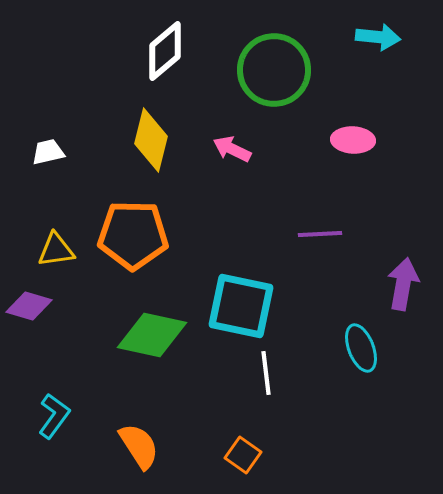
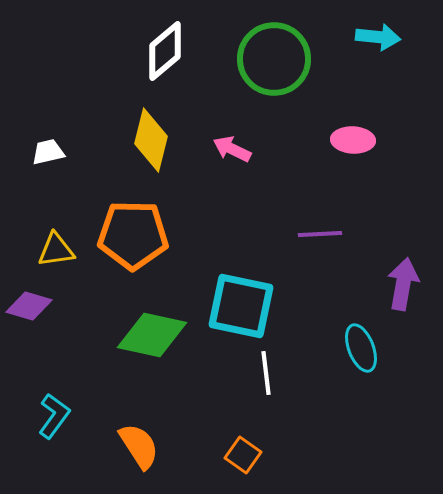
green circle: moved 11 px up
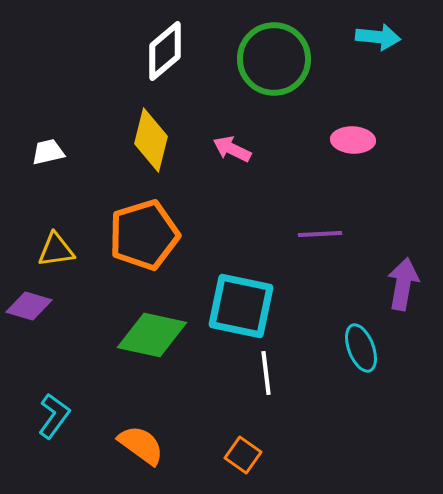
orange pentagon: moved 11 px right; rotated 18 degrees counterclockwise
orange semicircle: moved 2 px right, 1 px up; rotated 21 degrees counterclockwise
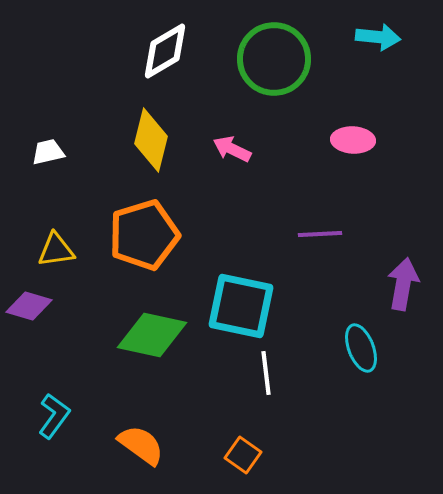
white diamond: rotated 10 degrees clockwise
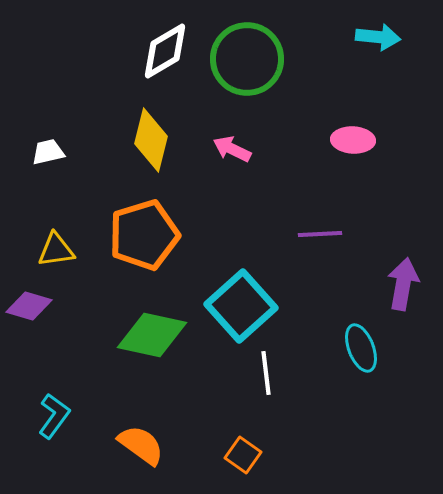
green circle: moved 27 px left
cyan square: rotated 36 degrees clockwise
